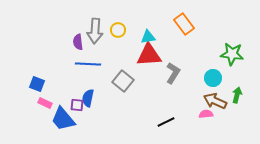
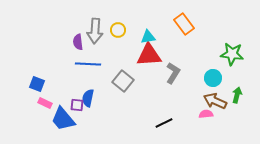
black line: moved 2 px left, 1 px down
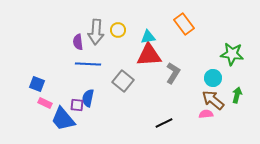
gray arrow: moved 1 px right, 1 px down
brown arrow: moved 2 px left, 1 px up; rotated 15 degrees clockwise
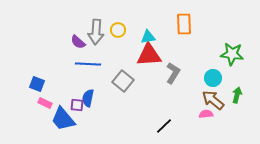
orange rectangle: rotated 35 degrees clockwise
purple semicircle: rotated 42 degrees counterclockwise
black line: moved 3 px down; rotated 18 degrees counterclockwise
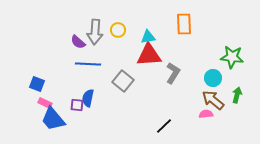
gray arrow: moved 1 px left
green star: moved 3 px down
blue trapezoid: moved 10 px left
